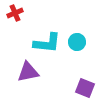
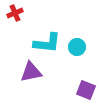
cyan circle: moved 5 px down
purple triangle: moved 3 px right
purple square: moved 1 px right, 2 px down
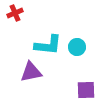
cyan L-shape: moved 1 px right, 2 px down
purple square: rotated 24 degrees counterclockwise
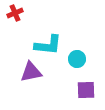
cyan circle: moved 12 px down
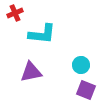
cyan L-shape: moved 6 px left, 11 px up
cyan circle: moved 4 px right, 6 px down
purple square: rotated 24 degrees clockwise
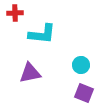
red cross: rotated 21 degrees clockwise
purple triangle: moved 1 px left, 1 px down
purple square: moved 2 px left, 3 px down
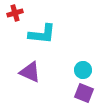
red cross: rotated 14 degrees counterclockwise
cyan circle: moved 2 px right, 5 px down
purple triangle: moved 1 px up; rotated 35 degrees clockwise
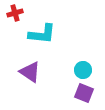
purple triangle: rotated 10 degrees clockwise
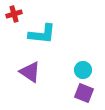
red cross: moved 1 px left, 1 px down
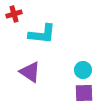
purple square: rotated 24 degrees counterclockwise
